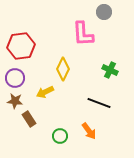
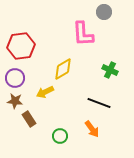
yellow diamond: rotated 35 degrees clockwise
orange arrow: moved 3 px right, 2 px up
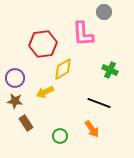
red hexagon: moved 22 px right, 2 px up
brown rectangle: moved 3 px left, 4 px down
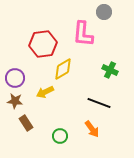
pink L-shape: rotated 8 degrees clockwise
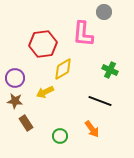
black line: moved 1 px right, 2 px up
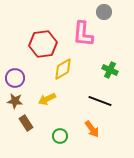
yellow arrow: moved 2 px right, 7 px down
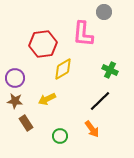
black line: rotated 65 degrees counterclockwise
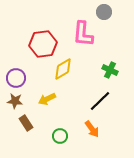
purple circle: moved 1 px right
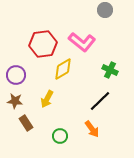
gray circle: moved 1 px right, 2 px up
pink L-shape: moved 1 px left, 8 px down; rotated 56 degrees counterclockwise
purple circle: moved 3 px up
yellow arrow: rotated 36 degrees counterclockwise
